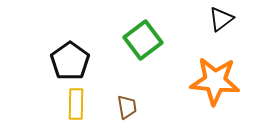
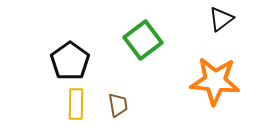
brown trapezoid: moved 9 px left, 2 px up
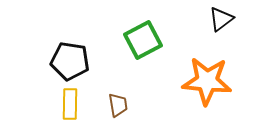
green square: rotated 9 degrees clockwise
black pentagon: rotated 27 degrees counterclockwise
orange star: moved 8 px left
yellow rectangle: moved 6 px left
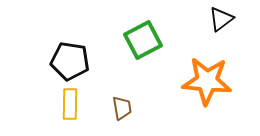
brown trapezoid: moved 4 px right, 3 px down
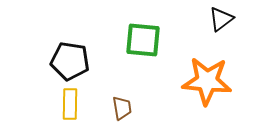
green square: rotated 33 degrees clockwise
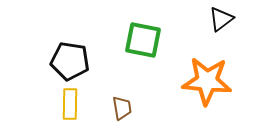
green square: rotated 6 degrees clockwise
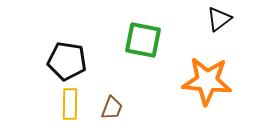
black triangle: moved 2 px left
black pentagon: moved 3 px left
brown trapezoid: moved 10 px left; rotated 30 degrees clockwise
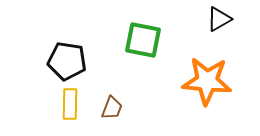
black triangle: rotated 8 degrees clockwise
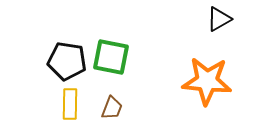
green square: moved 32 px left, 17 px down
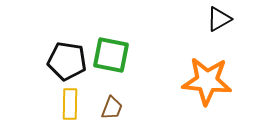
green square: moved 2 px up
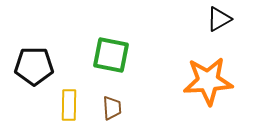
black pentagon: moved 33 px left, 5 px down; rotated 9 degrees counterclockwise
orange star: moved 1 px right; rotated 9 degrees counterclockwise
yellow rectangle: moved 1 px left, 1 px down
brown trapezoid: rotated 25 degrees counterclockwise
